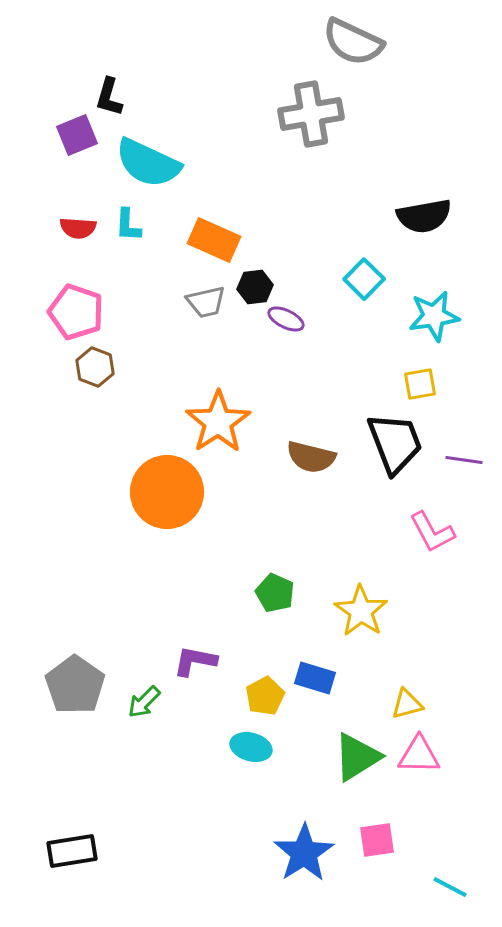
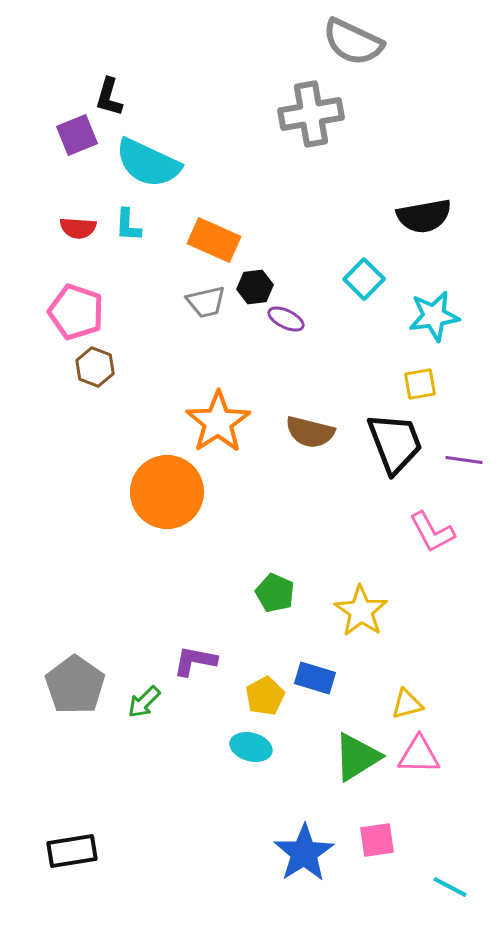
brown semicircle: moved 1 px left, 25 px up
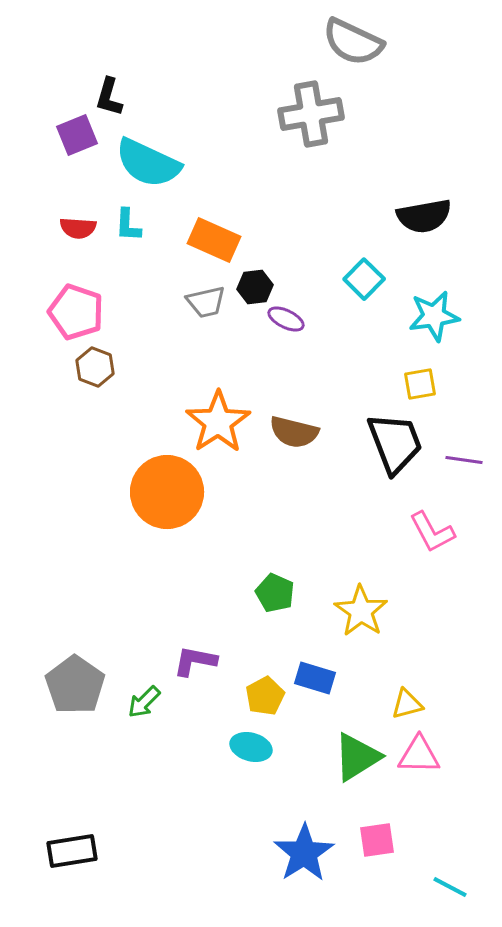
brown semicircle: moved 16 px left
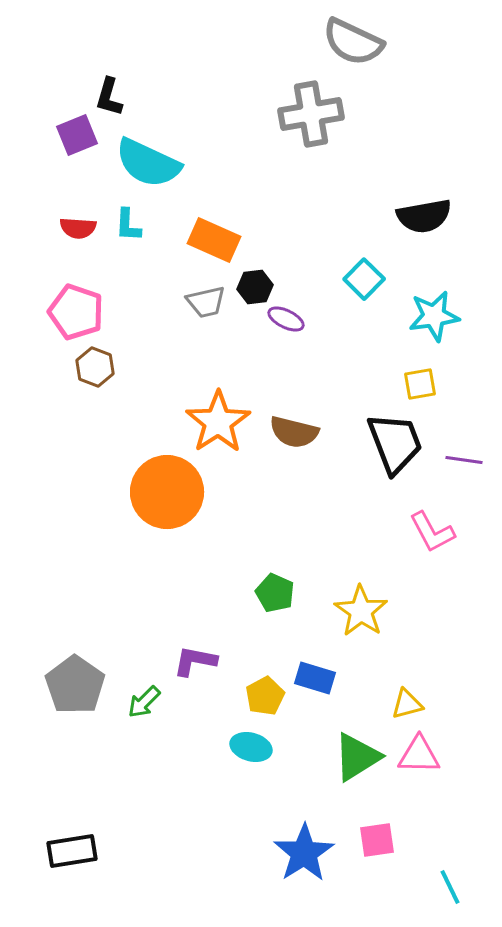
cyan line: rotated 36 degrees clockwise
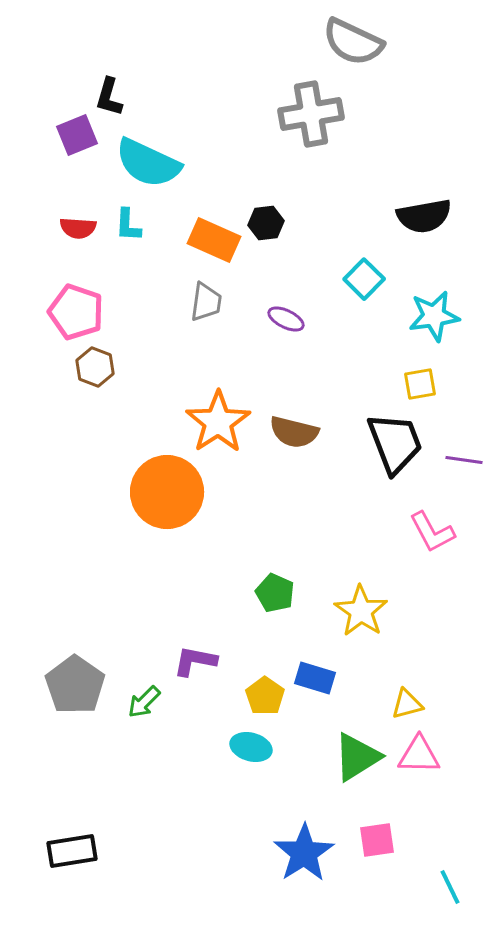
black hexagon: moved 11 px right, 64 px up
gray trapezoid: rotated 69 degrees counterclockwise
yellow pentagon: rotated 9 degrees counterclockwise
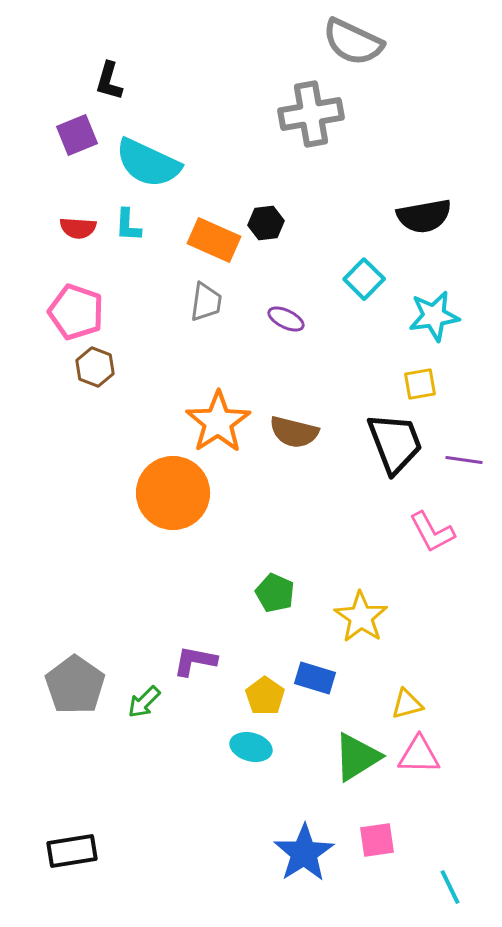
black L-shape: moved 16 px up
orange circle: moved 6 px right, 1 px down
yellow star: moved 6 px down
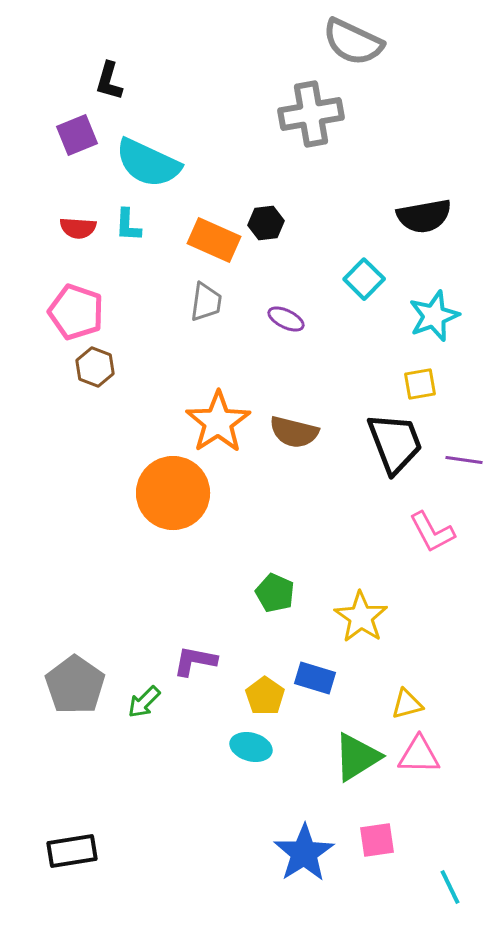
cyan star: rotated 12 degrees counterclockwise
